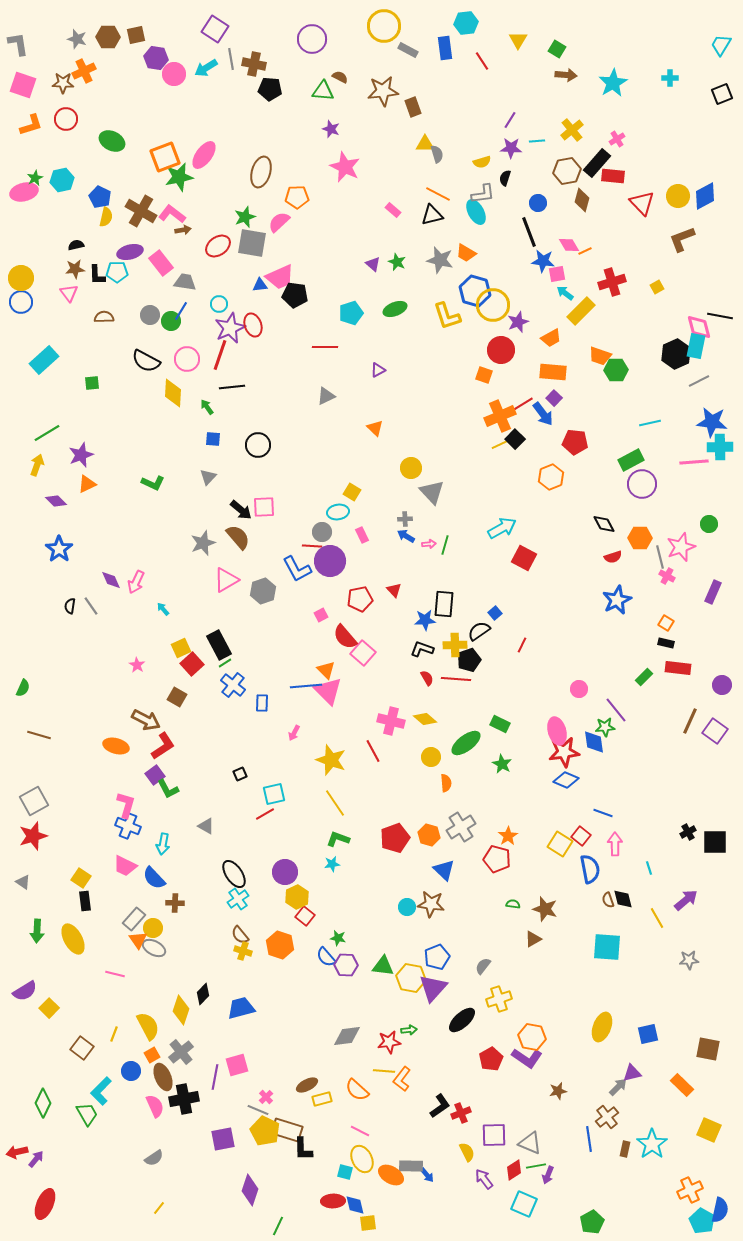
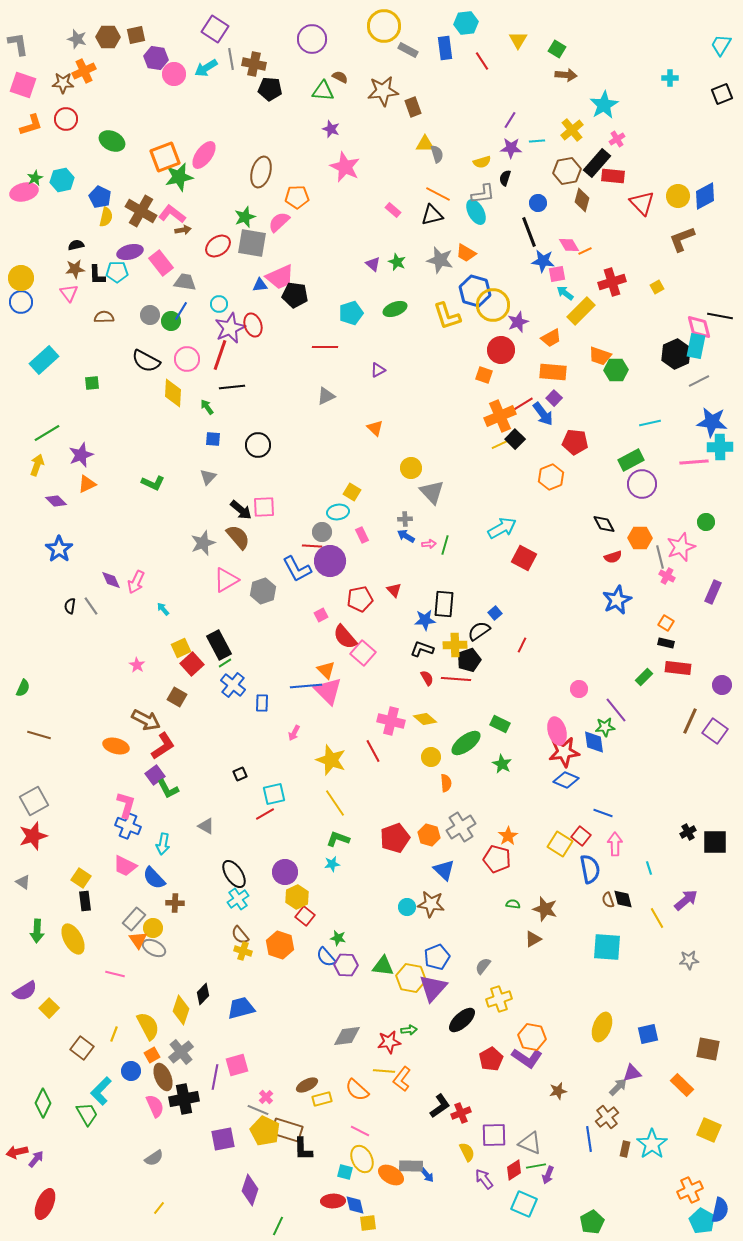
cyan star at (613, 83): moved 9 px left, 22 px down
green circle at (709, 524): moved 3 px left, 2 px up
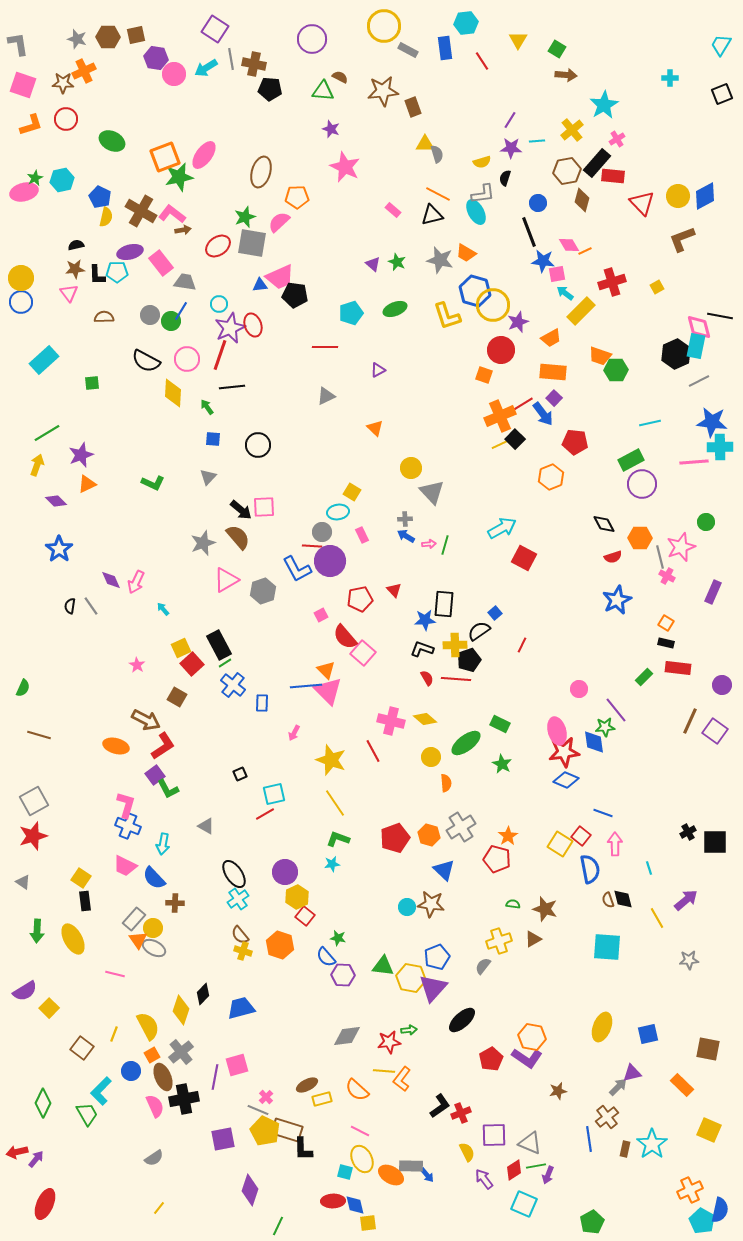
purple hexagon at (346, 965): moved 3 px left, 10 px down
yellow cross at (499, 999): moved 58 px up
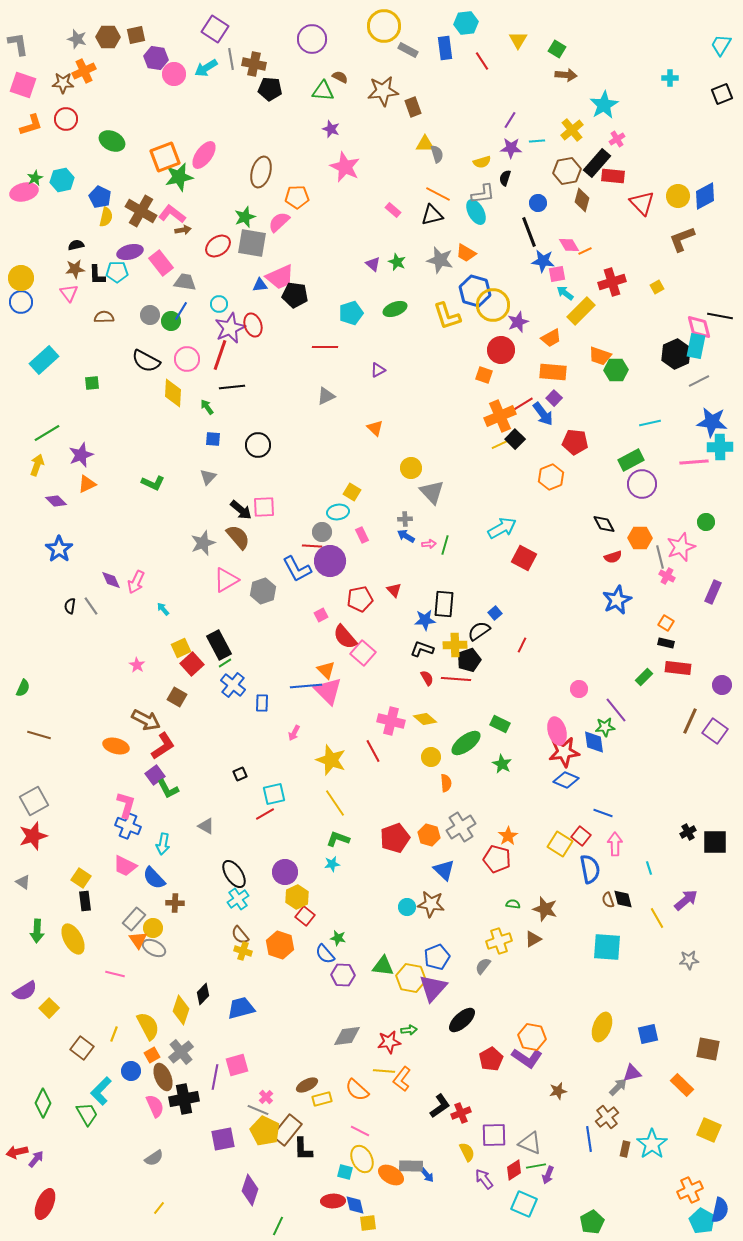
blue semicircle at (326, 957): moved 1 px left, 3 px up
brown rectangle at (287, 1130): rotated 68 degrees counterclockwise
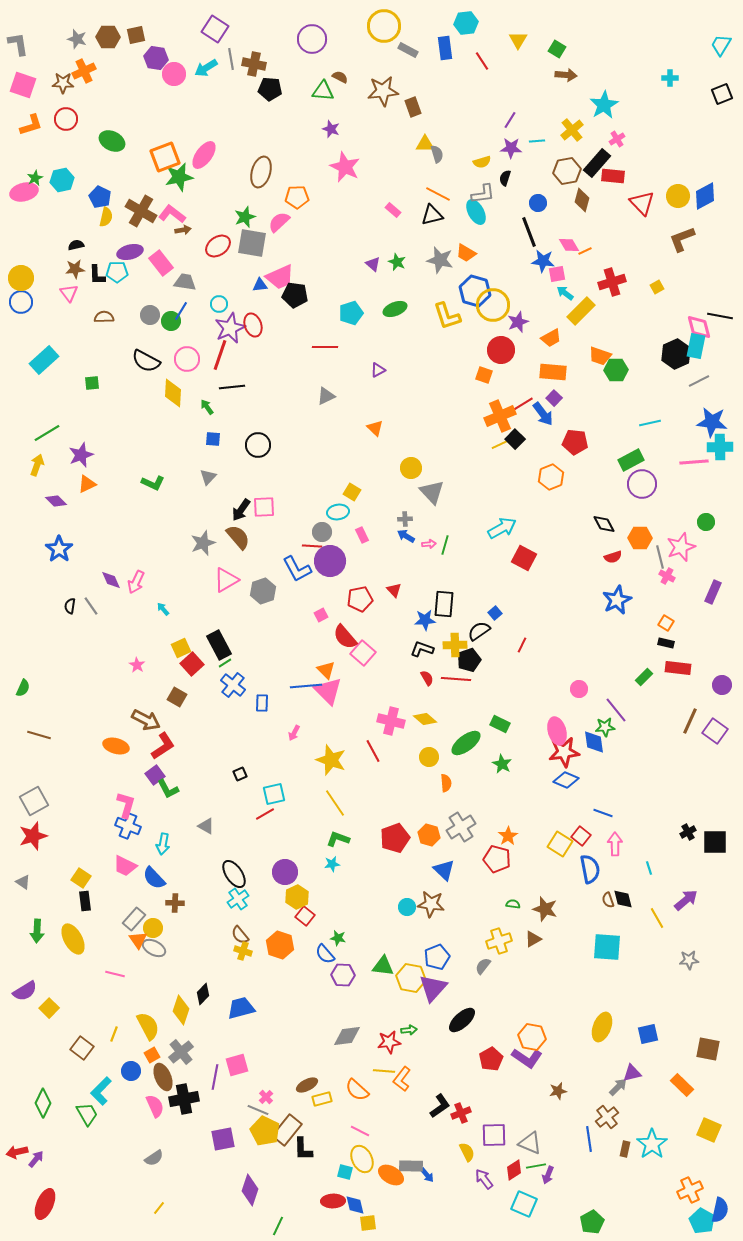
black arrow at (241, 510): rotated 85 degrees clockwise
yellow circle at (431, 757): moved 2 px left
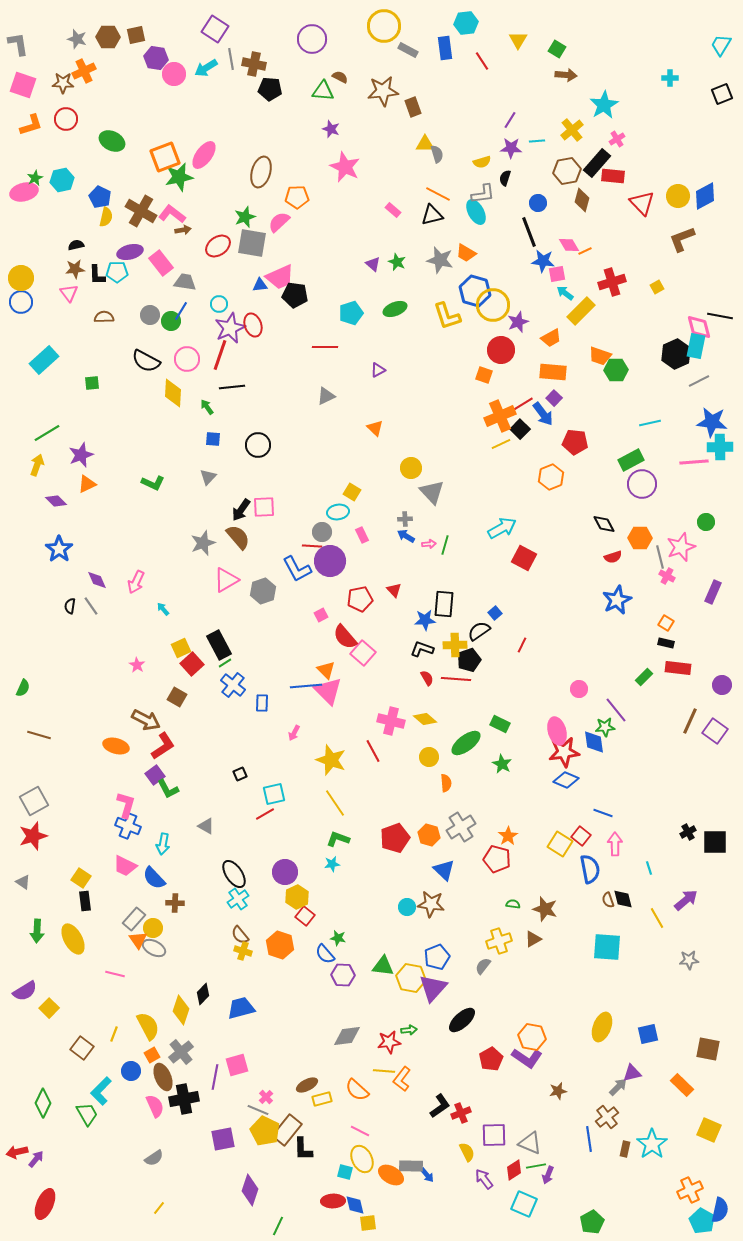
black square at (515, 439): moved 5 px right, 10 px up
purple diamond at (111, 580): moved 14 px left
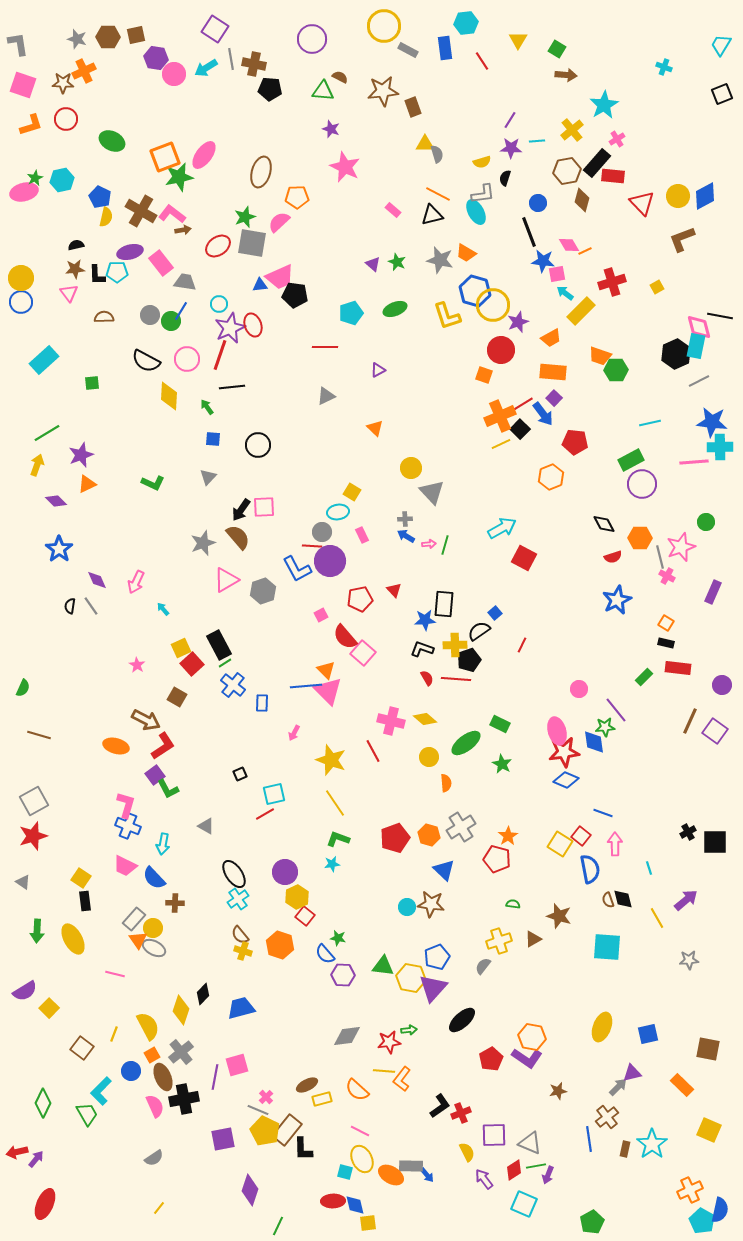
cyan cross at (670, 78): moved 6 px left, 11 px up; rotated 21 degrees clockwise
yellow diamond at (173, 393): moved 4 px left, 3 px down
brown star at (545, 909): moved 14 px right, 7 px down
